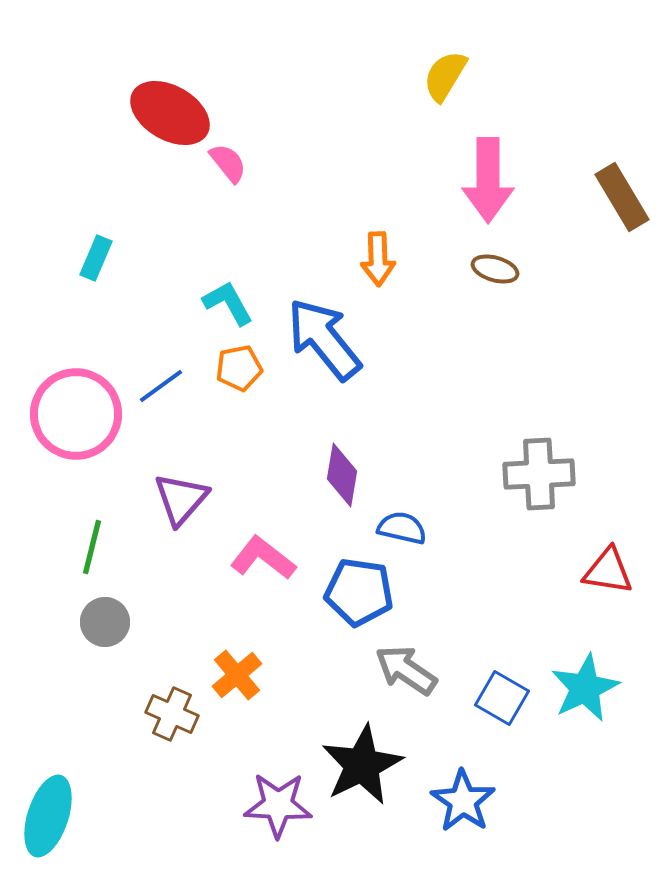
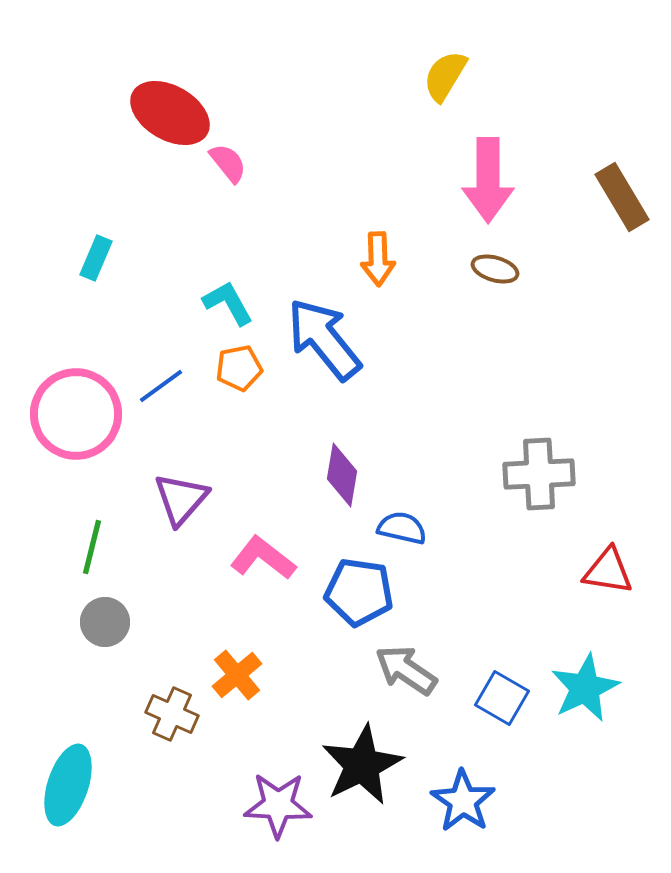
cyan ellipse: moved 20 px right, 31 px up
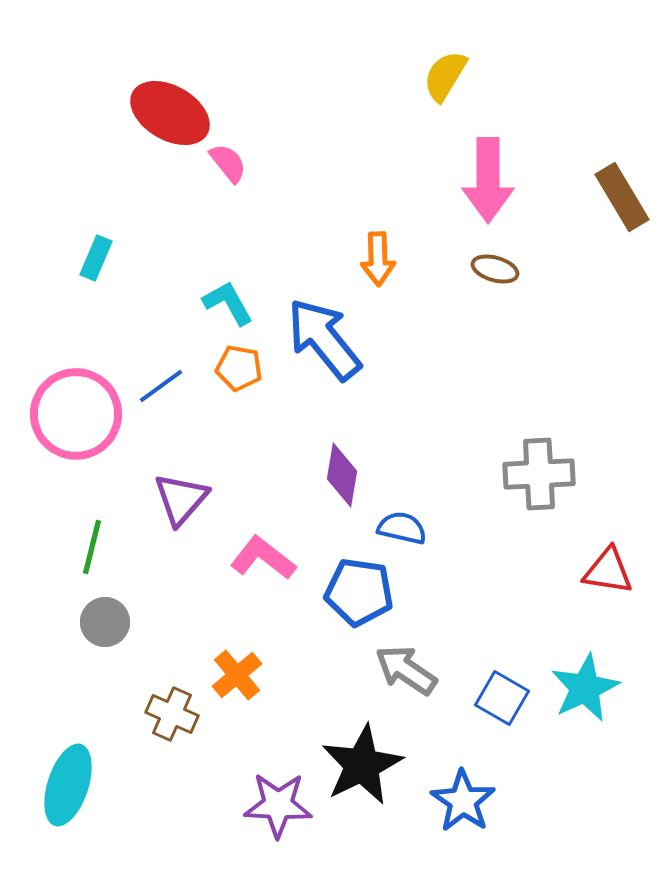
orange pentagon: rotated 21 degrees clockwise
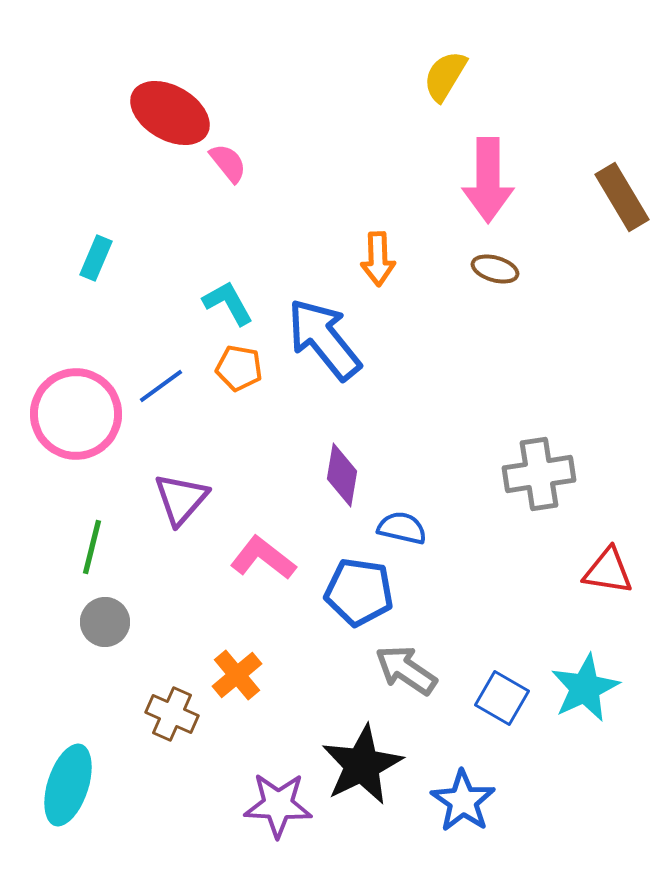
gray cross: rotated 6 degrees counterclockwise
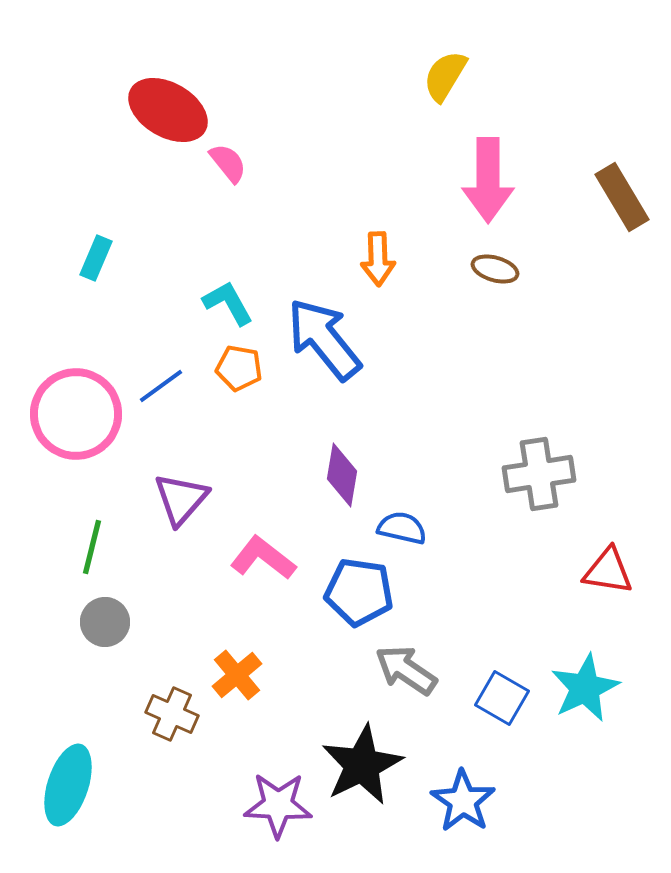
red ellipse: moved 2 px left, 3 px up
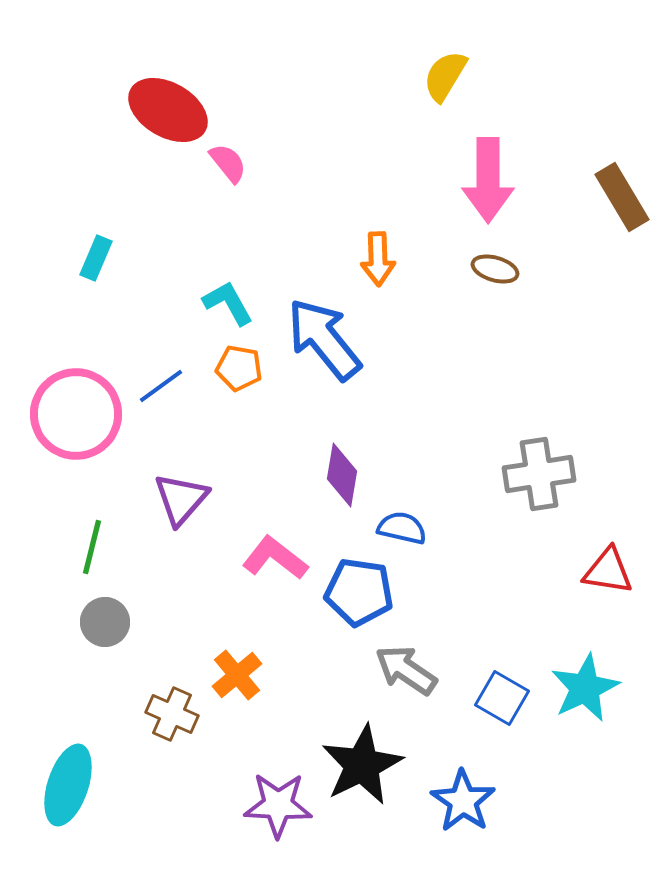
pink L-shape: moved 12 px right
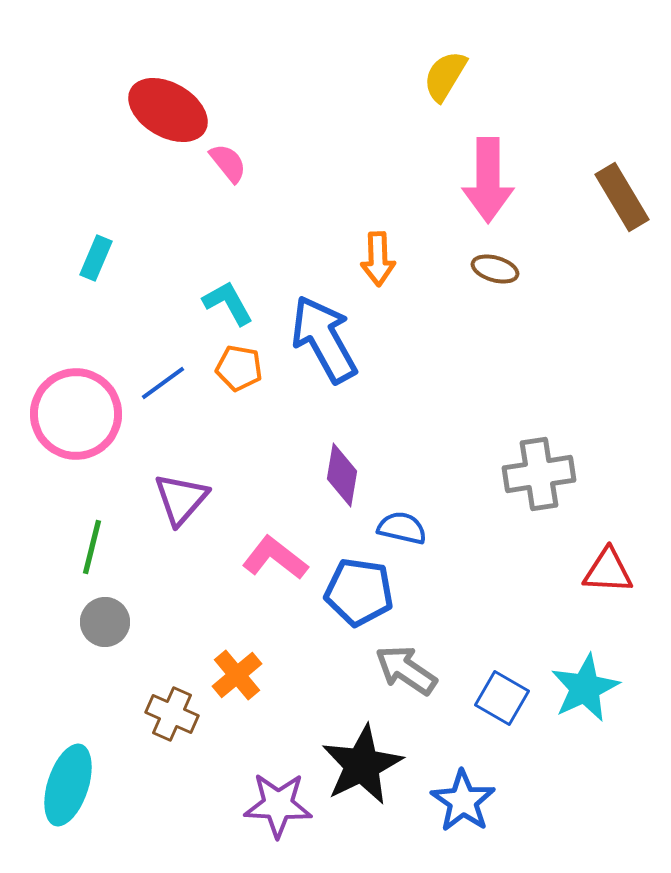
blue arrow: rotated 10 degrees clockwise
blue line: moved 2 px right, 3 px up
red triangle: rotated 6 degrees counterclockwise
